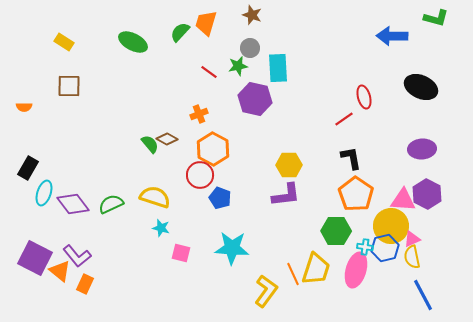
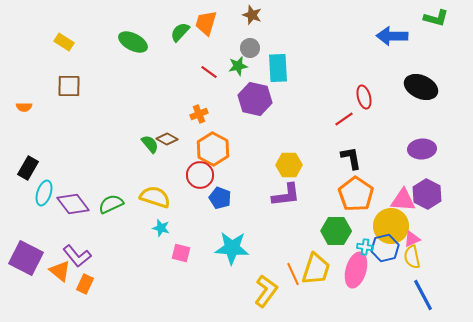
purple square at (35, 258): moved 9 px left
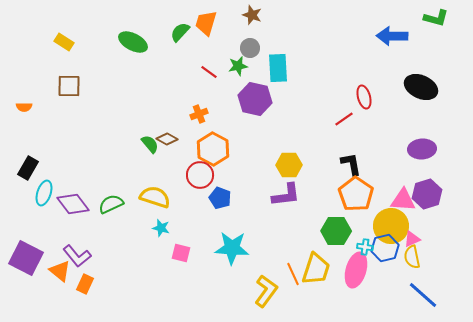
black L-shape at (351, 158): moved 6 px down
purple hexagon at (427, 194): rotated 16 degrees clockwise
blue line at (423, 295): rotated 20 degrees counterclockwise
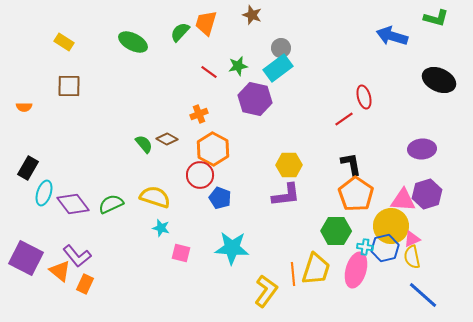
blue arrow at (392, 36): rotated 16 degrees clockwise
gray circle at (250, 48): moved 31 px right
cyan rectangle at (278, 68): rotated 56 degrees clockwise
black ellipse at (421, 87): moved 18 px right, 7 px up
green semicircle at (150, 144): moved 6 px left
orange line at (293, 274): rotated 20 degrees clockwise
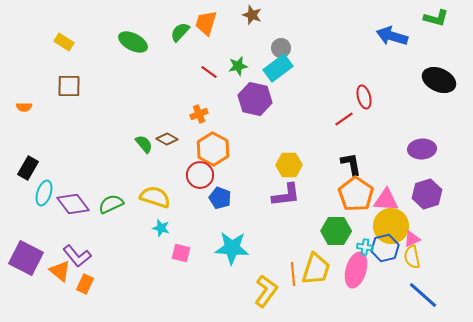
pink triangle at (403, 200): moved 17 px left
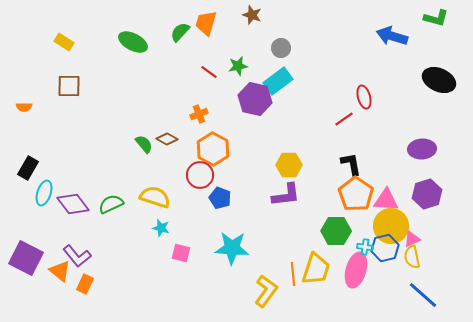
cyan rectangle at (278, 68): moved 13 px down
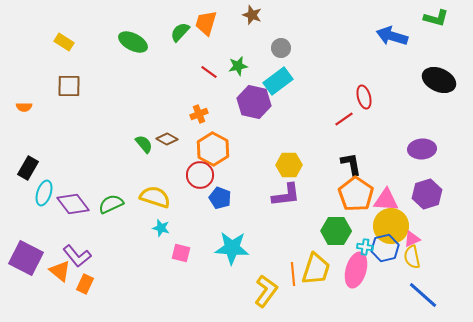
purple hexagon at (255, 99): moved 1 px left, 3 px down
